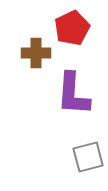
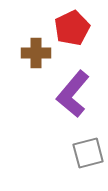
purple L-shape: rotated 36 degrees clockwise
gray square: moved 4 px up
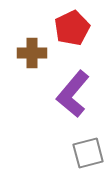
brown cross: moved 4 px left
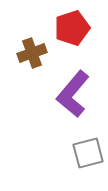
red pentagon: rotated 8 degrees clockwise
brown cross: rotated 20 degrees counterclockwise
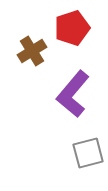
brown cross: moved 2 px up; rotated 12 degrees counterclockwise
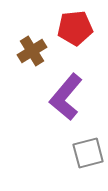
red pentagon: moved 3 px right; rotated 12 degrees clockwise
purple L-shape: moved 7 px left, 3 px down
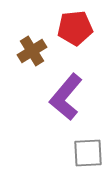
gray square: rotated 12 degrees clockwise
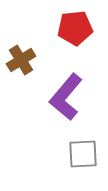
brown cross: moved 11 px left, 9 px down
gray square: moved 5 px left, 1 px down
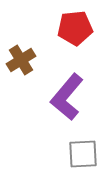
purple L-shape: moved 1 px right
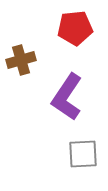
brown cross: rotated 16 degrees clockwise
purple L-shape: rotated 6 degrees counterclockwise
